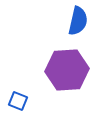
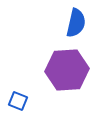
blue semicircle: moved 2 px left, 2 px down
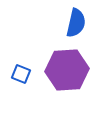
blue square: moved 3 px right, 27 px up
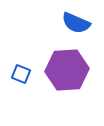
blue semicircle: rotated 100 degrees clockwise
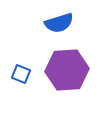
blue semicircle: moved 17 px left; rotated 40 degrees counterclockwise
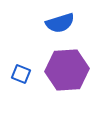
blue semicircle: moved 1 px right
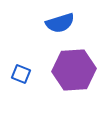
purple hexagon: moved 7 px right
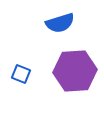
purple hexagon: moved 1 px right, 1 px down
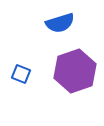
purple hexagon: rotated 15 degrees counterclockwise
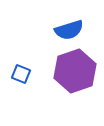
blue semicircle: moved 9 px right, 7 px down
